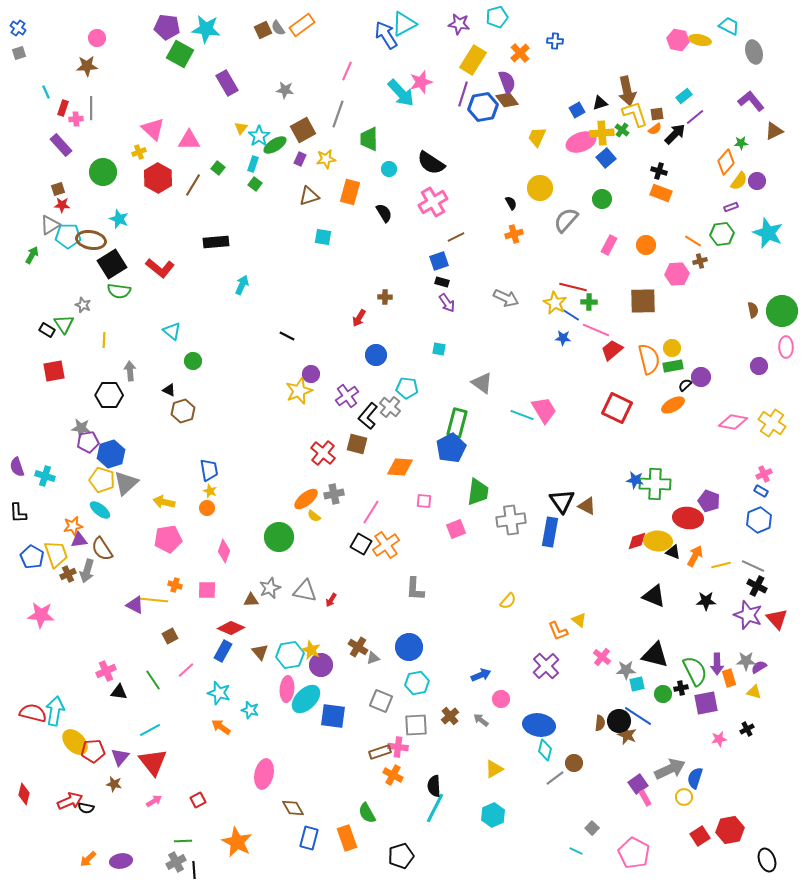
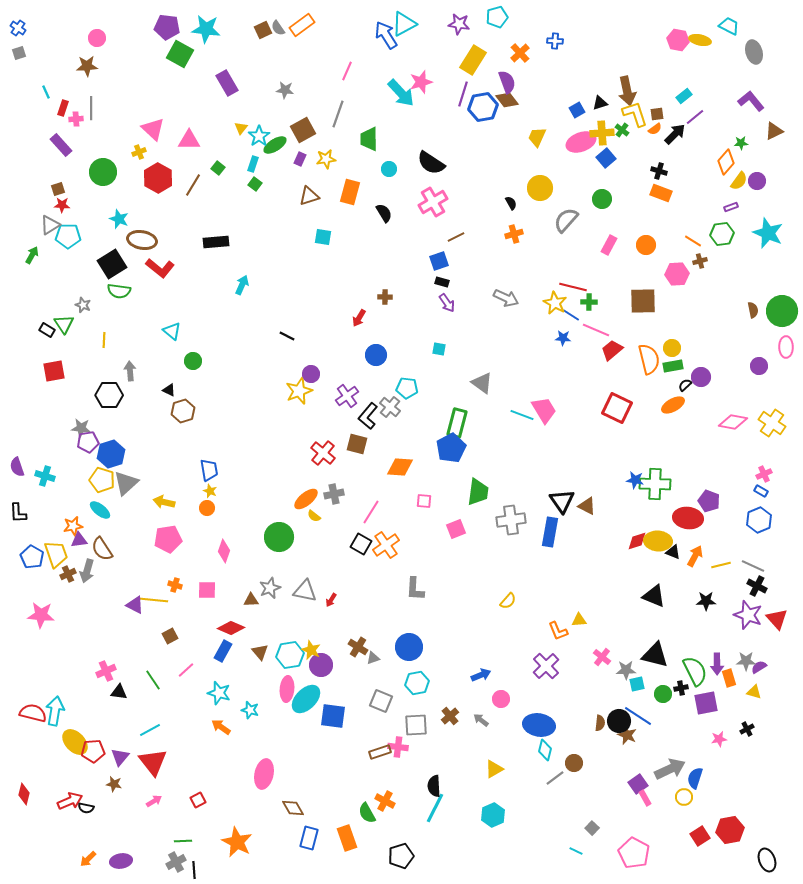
brown ellipse at (91, 240): moved 51 px right
yellow triangle at (579, 620): rotated 42 degrees counterclockwise
orange cross at (393, 775): moved 8 px left, 26 px down
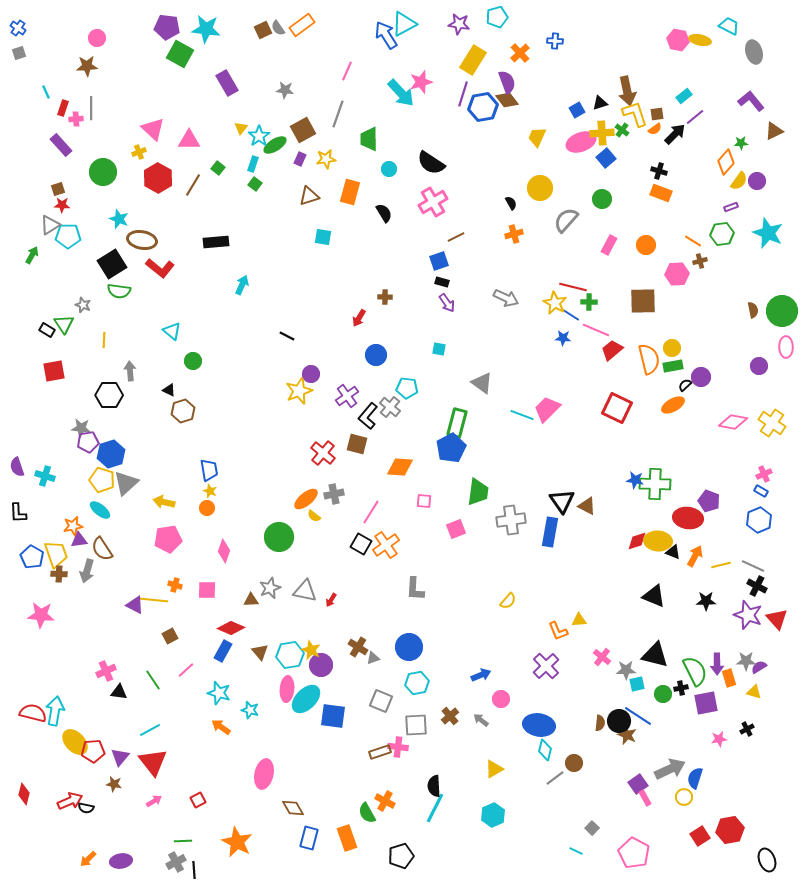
pink trapezoid at (544, 410): moved 3 px right, 1 px up; rotated 104 degrees counterclockwise
brown cross at (68, 574): moved 9 px left; rotated 28 degrees clockwise
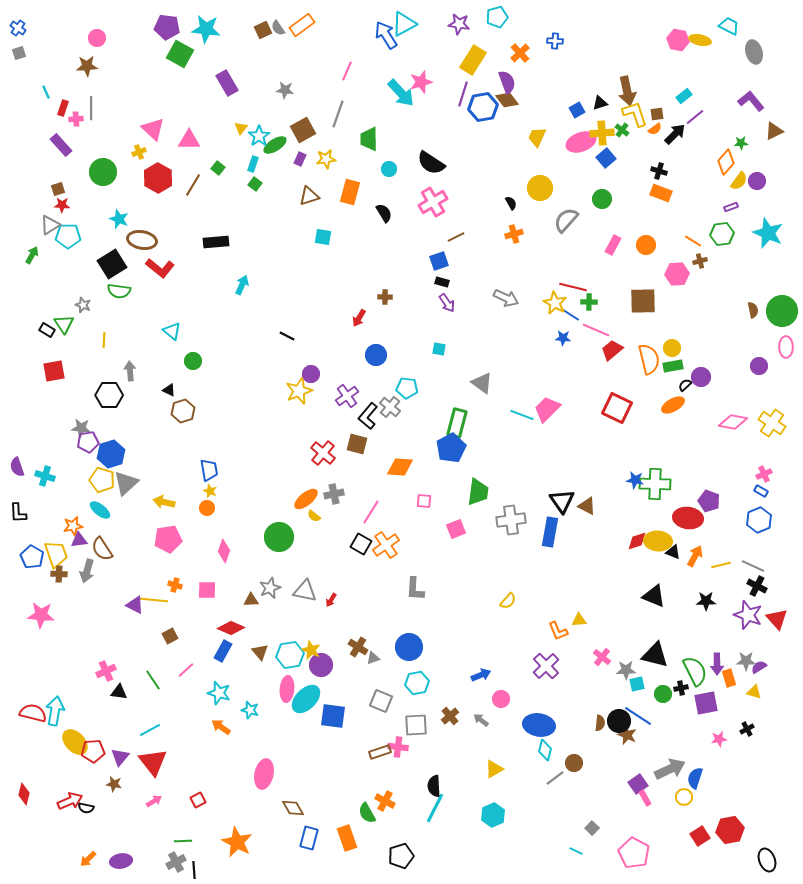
pink rectangle at (609, 245): moved 4 px right
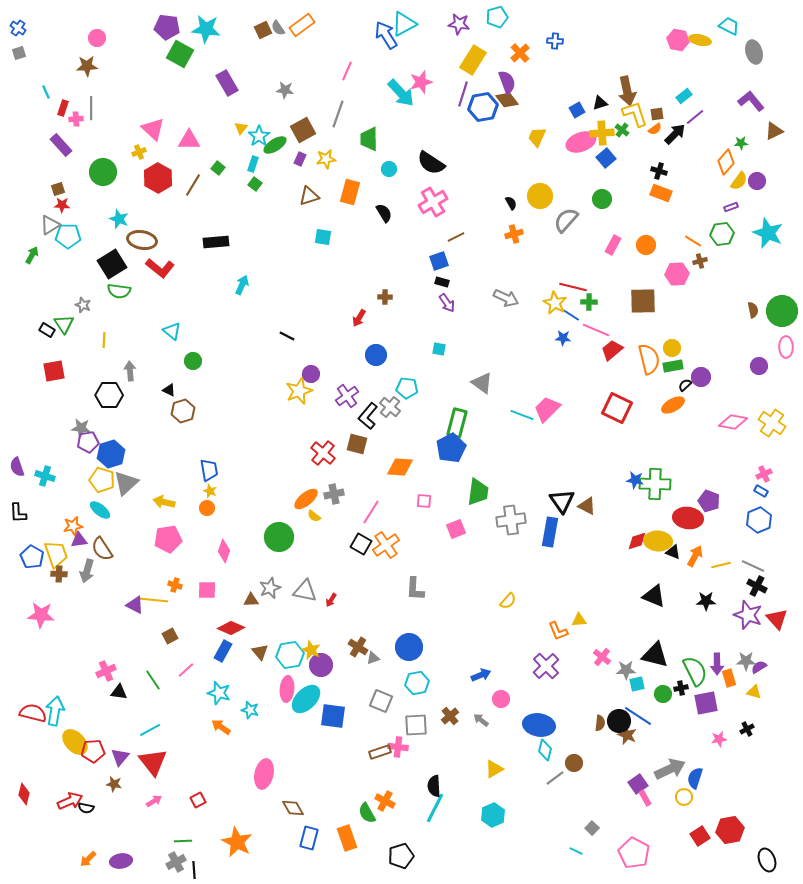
yellow circle at (540, 188): moved 8 px down
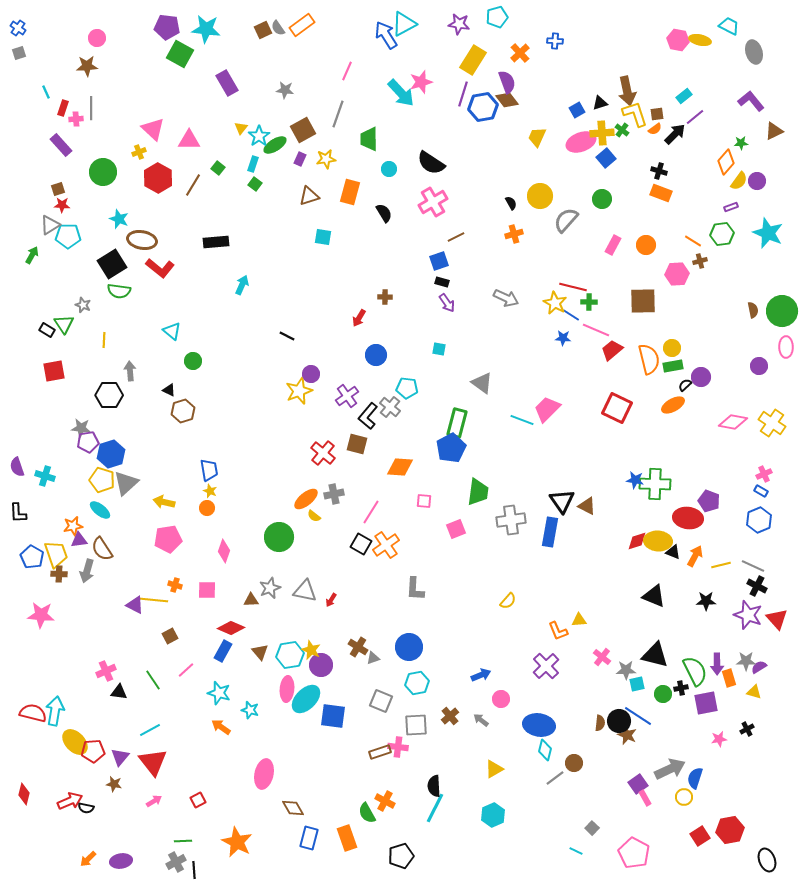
cyan line at (522, 415): moved 5 px down
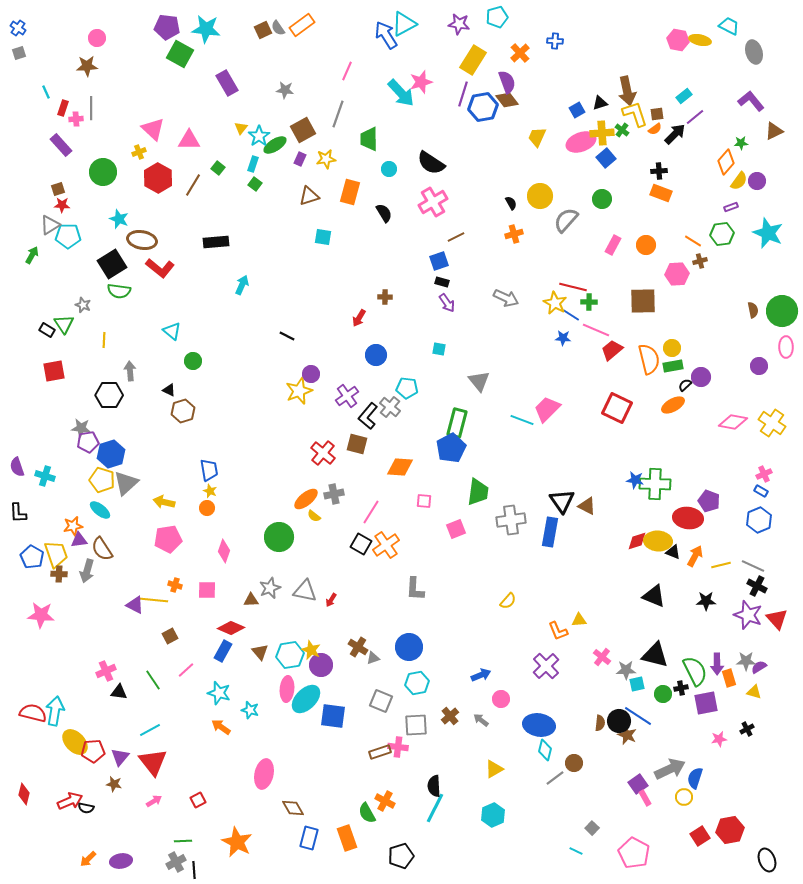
black cross at (659, 171): rotated 21 degrees counterclockwise
gray triangle at (482, 383): moved 3 px left, 2 px up; rotated 15 degrees clockwise
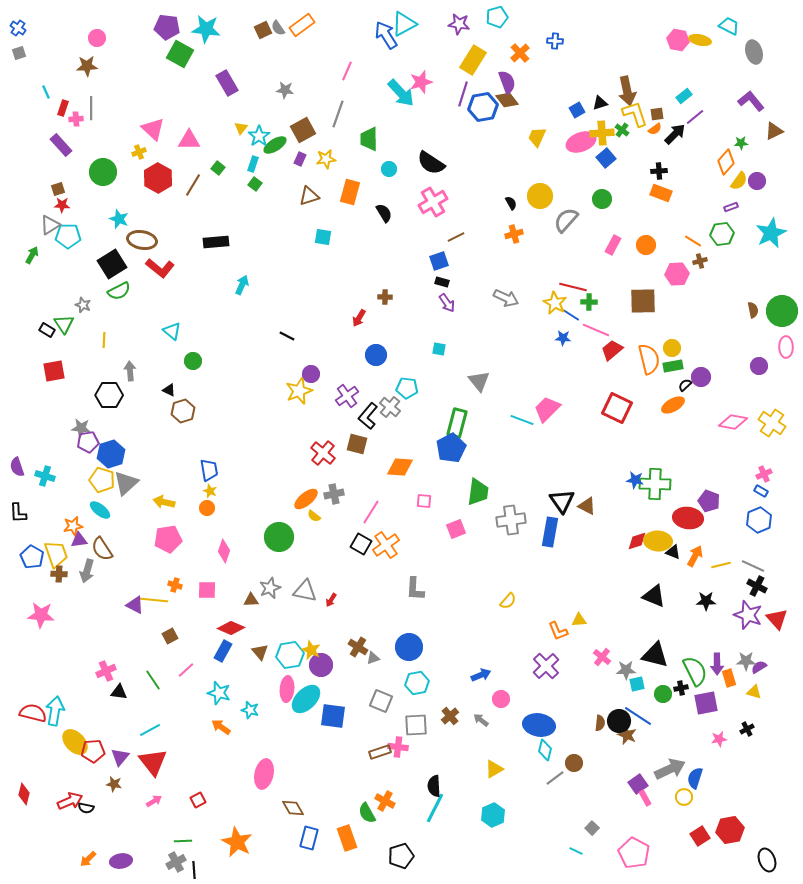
cyan star at (768, 233): moved 3 px right; rotated 24 degrees clockwise
green semicircle at (119, 291): rotated 35 degrees counterclockwise
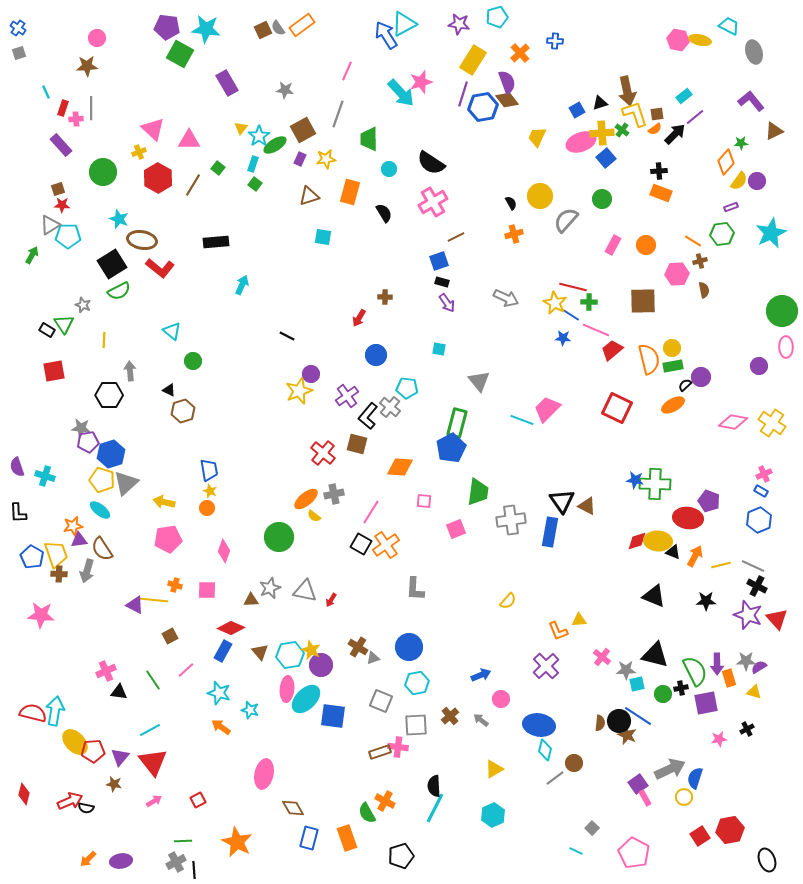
brown semicircle at (753, 310): moved 49 px left, 20 px up
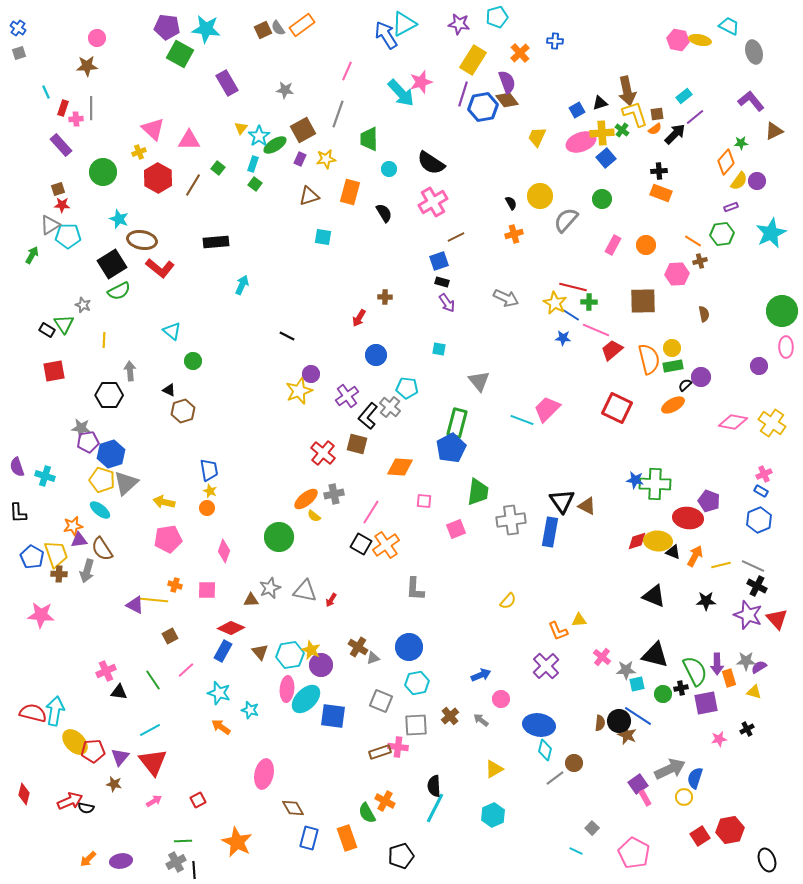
brown semicircle at (704, 290): moved 24 px down
